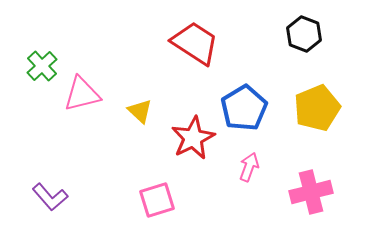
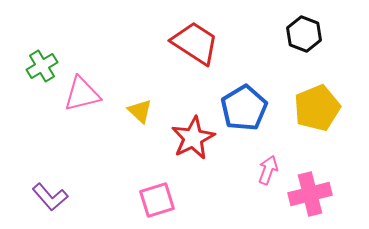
green cross: rotated 12 degrees clockwise
pink arrow: moved 19 px right, 3 px down
pink cross: moved 1 px left, 2 px down
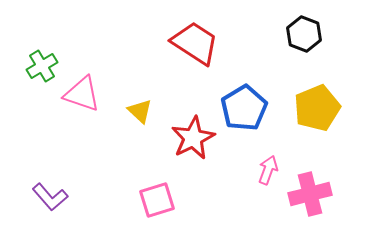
pink triangle: rotated 33 degrees clockwise
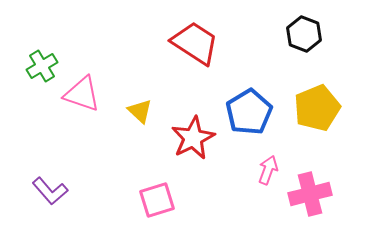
blue pentagon: moved 5 px right, 4 px down
purple L-shape: moved 6 px up
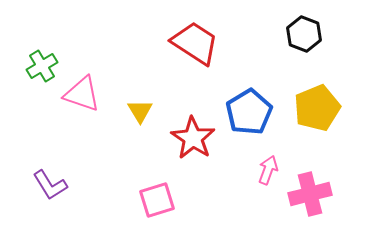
yellow triangle: rotated 16 degrees clockwise
red star: rotated 12 degrees counterclockwise
purple L-shape: moved 6 px up; rotated 9 degrees clockwise
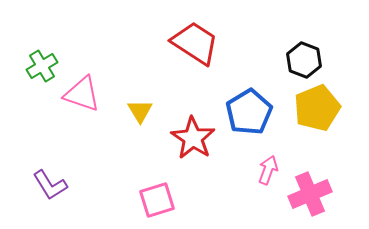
black hexagon: moved 26 px down
pink cross: rotated 9 degrees counterclockwise
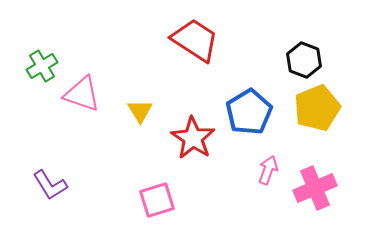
red trapezoid: moved 3 px up
pink cross: moved 5 px right, 6 px up
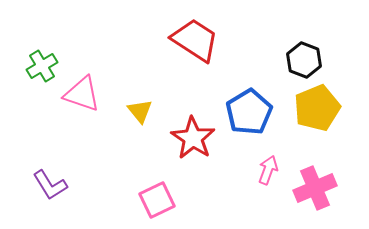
yellow triangle: rotated 8 degrees counterclockwise
pink square: rotated 9 degrees counterclockwise
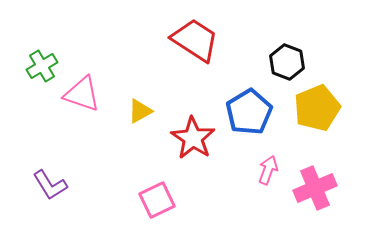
black hexagon: moved 17 px left, 2 px down
yellow triangle: rotated 40 degrees clockwise
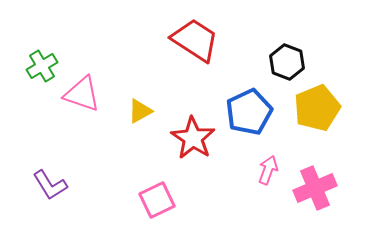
blue pentagon: rotated 6 degrees clockwise
